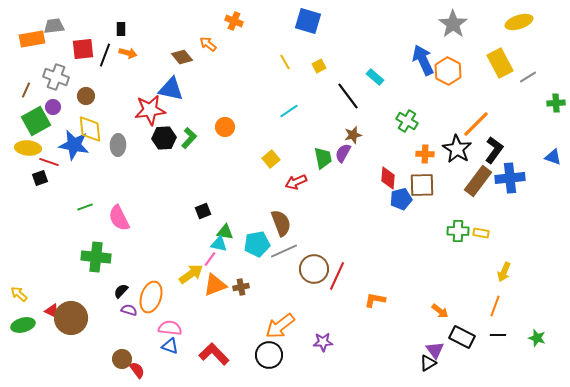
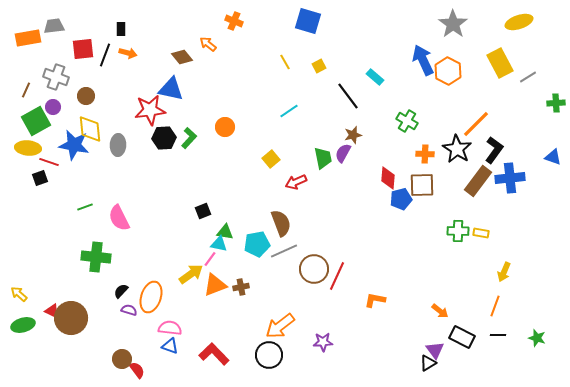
orange rectangle at (32, 39): moved 4 px left, 1 px up
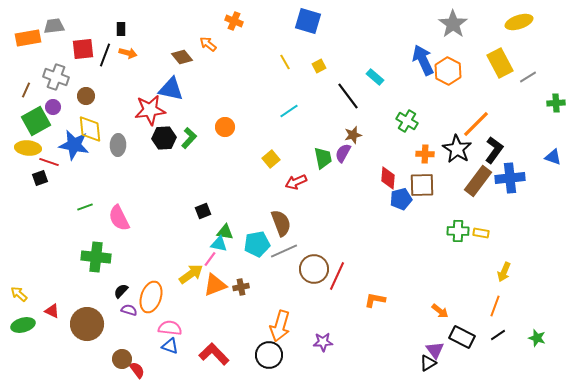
brown circle at (71, 318): moved 16 px right, 6 px down
orange arrow at (280, 326): rotated 36 degrees counterclockwise
black line at (498, 335): rotated 35 degrees counterclockwise
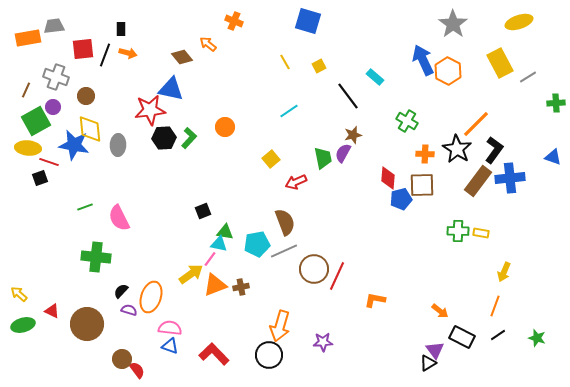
brown semicircle at (281, 223): moved 4 px right, 1 px up
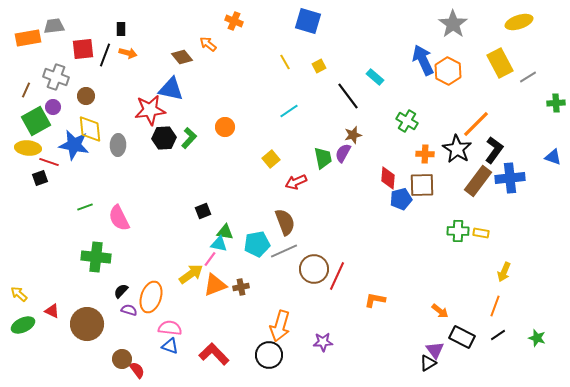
green ellipse at (23, 325): rotated 10 degrees counterclockwise
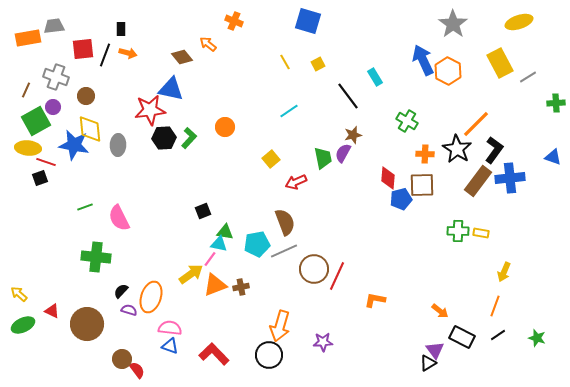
yellow square at (319, 66): moved 1 px left, 2 px up
cyan rectangle at (375, 77): rotated 18 degrees clockwise
red line at (49, 162): moved 3 px left
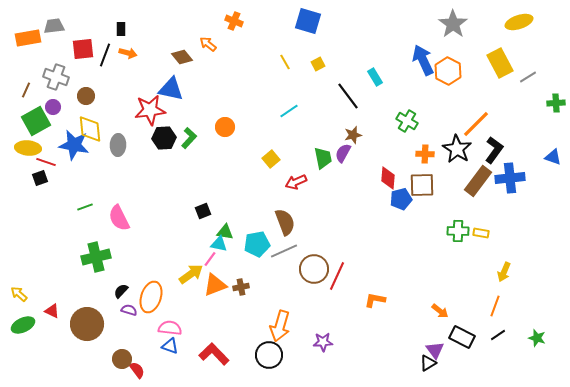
green cross at (96, 257): rotated 20 degrees counterclockwise
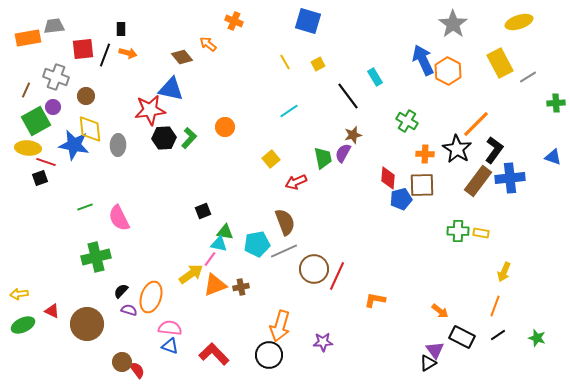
yellow arrow at (19, 294): rotated 48 degrees counterclockwise
brown circle at (122, 359): moved 3 px down
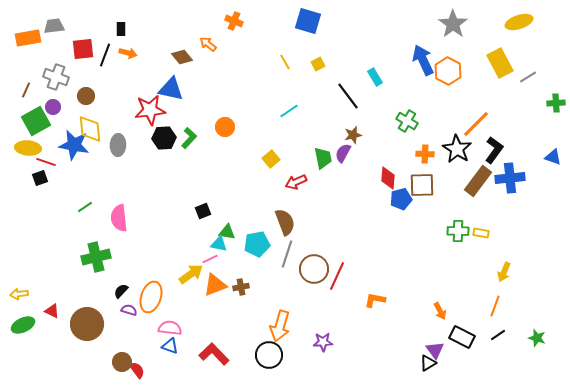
green line at (85, 207): rotated 14 degrees counterclockwise
pink semicircle at (119, 218): rotated 20 degrees clockwise
green triangle at (225, 232): moved 2 px right
gray line at (284, 251): moved 3 px right, 3 px down; rotated 48 degrees counterclockwise
pink line at (210, 259): rotated 28 degrees clockwise
orange arrow at (440, 311): rotated 24 degrees clockwise
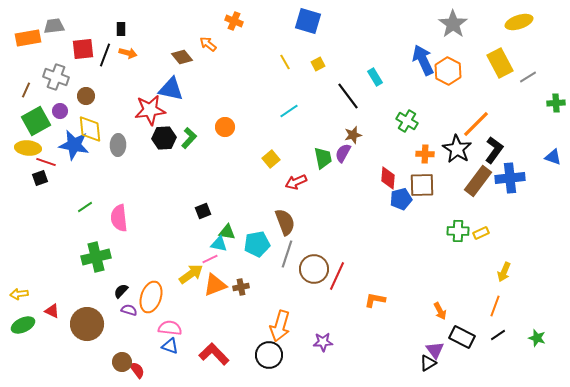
purple circle at (53, 107): moved 7 px right, 4 px down
yellow rectangle at (481, 233): rotated 35 degrees counterclockwise
